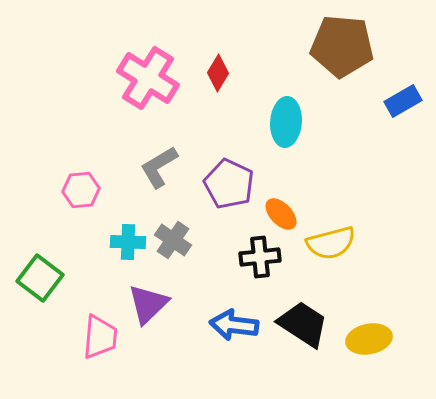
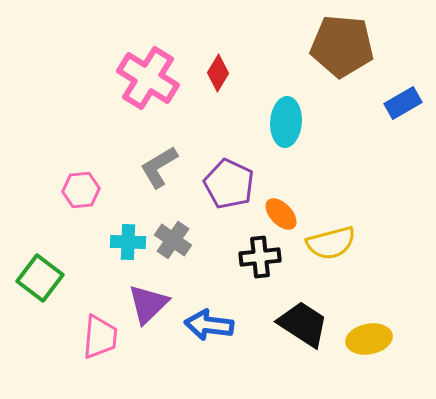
blue rectangle: moved 2 px down
blue arrow: moved 25 px left
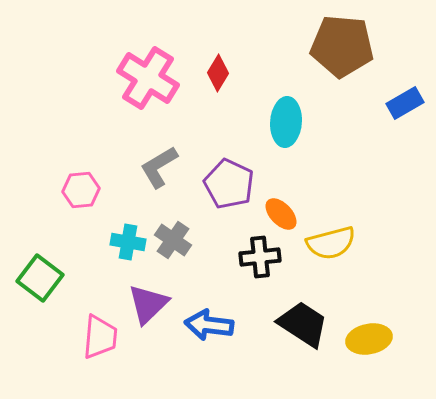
blue rectangle: moved 2 px right
cyan cross: rotated 8 degrees clockwise
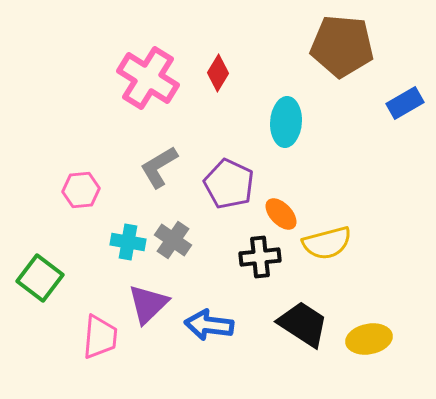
yellow semicircle: moved 4 px left
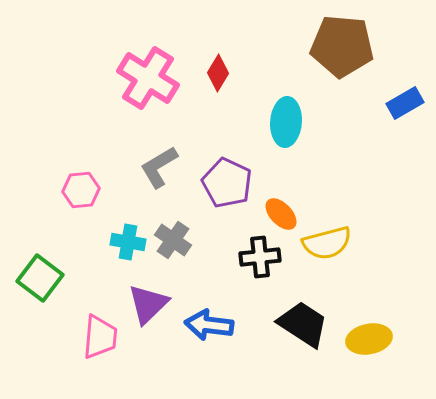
purple pentagon: moved 2 px left, 1 px up
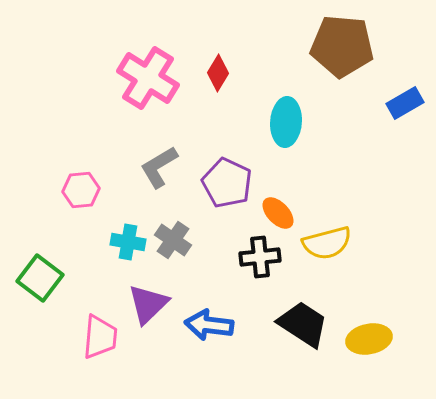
orange ellipse: moved 3 px left, 1 px up
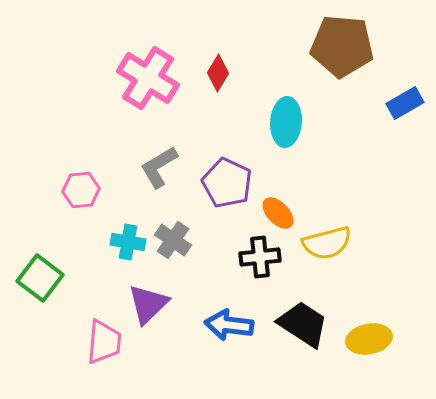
blue arrow: moved 20 px right
pink trapezoid: moved 4 px right, 5 px down
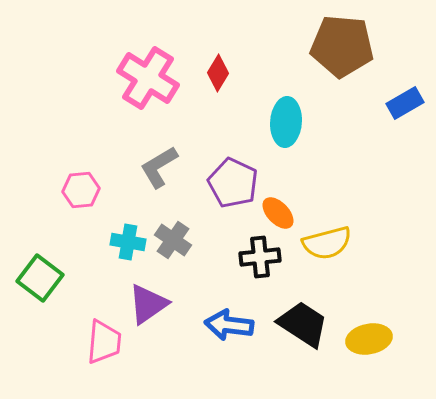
purple pentagon: moved 6 px right
purple triangle: rotated 9 degrees clockwise
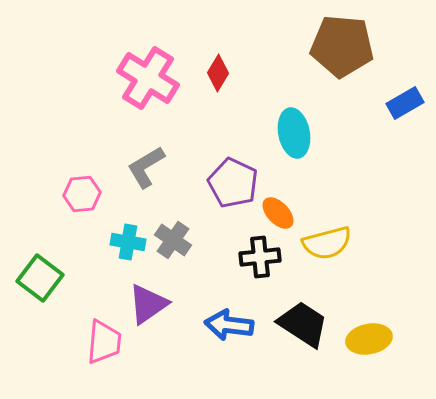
cyan ellipse: moved 8 px right, 11 px down; rotated 15 degrees counterclockwise
gray L-shape: moved 13 px left
pink hexagon: moved 1 px right, 4 px down
